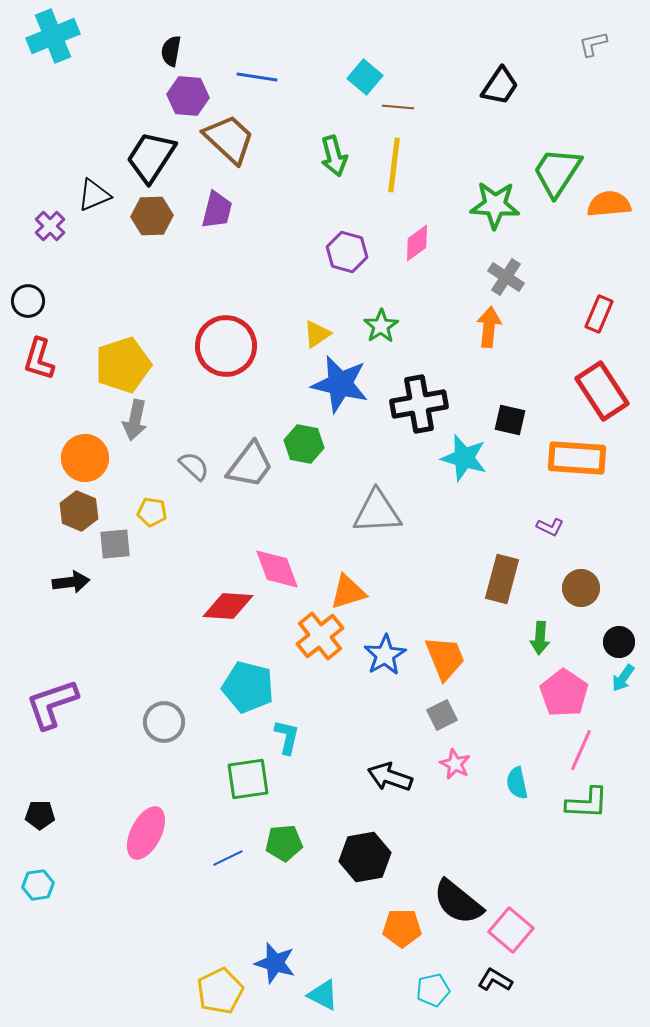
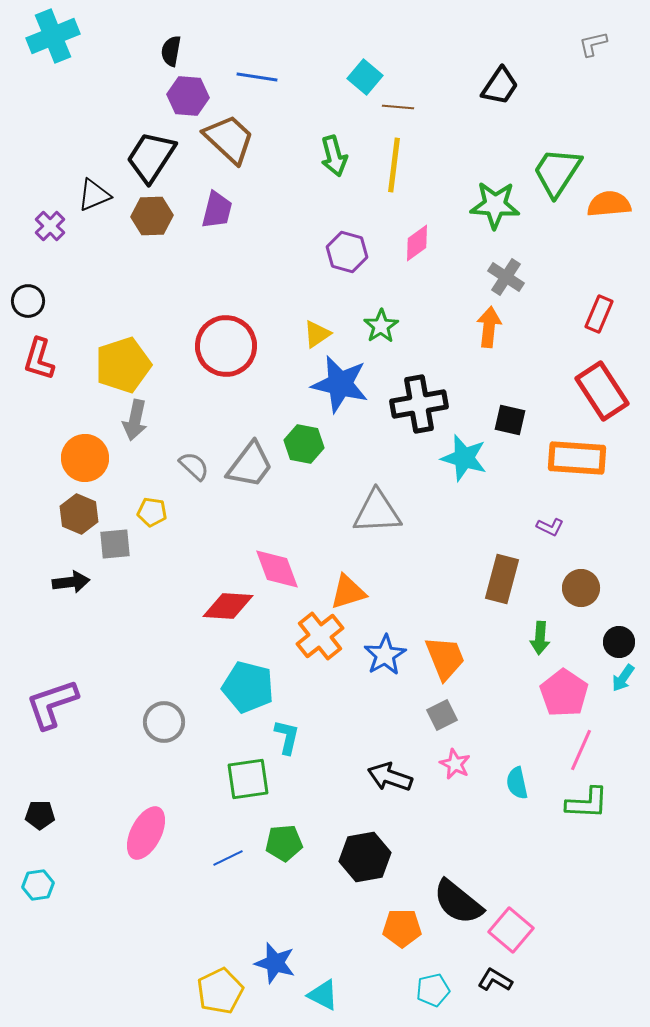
brown hexagon at (79, 511): moved 3 px down
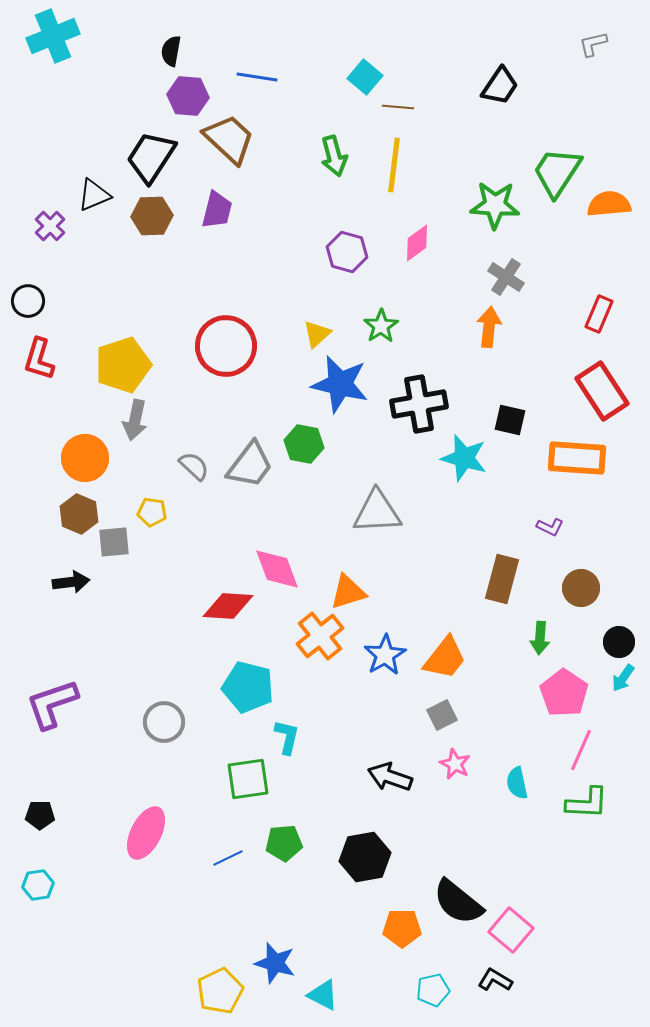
yellow triangle at (317, 334): rotated 8 degrees counterclockwise
gray square at (115, 544): moved 1 px left, 2 px up
orange trapezoid at (445, 658): rotated 60 degrees clockwise
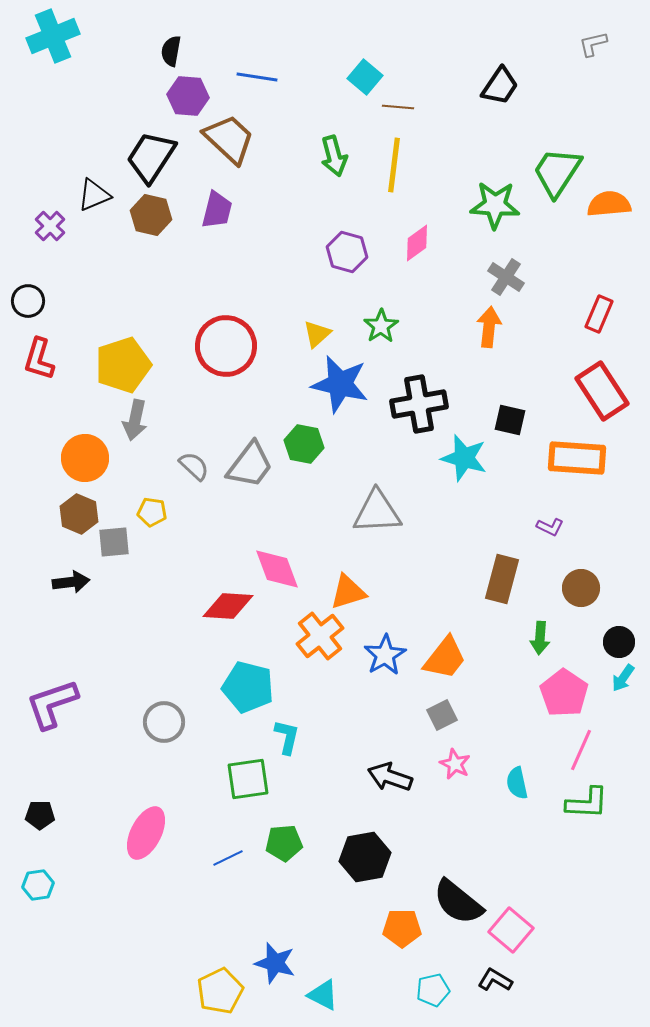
brown hexagon at (152, 216): moved 1 px left, 1 px up; rotated 15 degrees clockwise
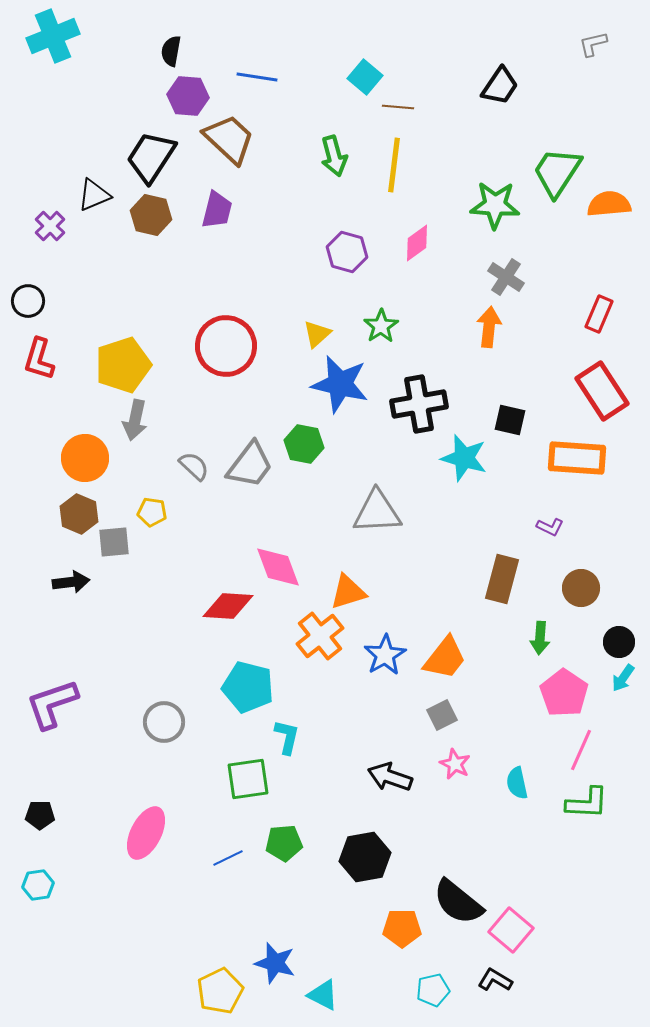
pink diamond at (277, 569): moved 1 px right, 2 px up
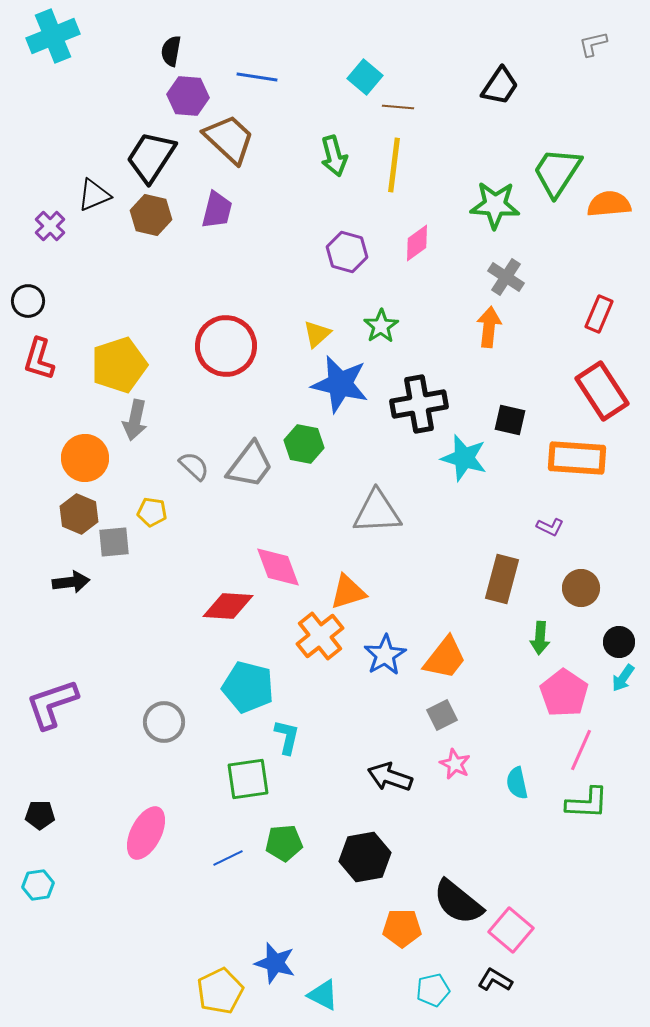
yellow pentagon at (123, 365): moved 4 px left
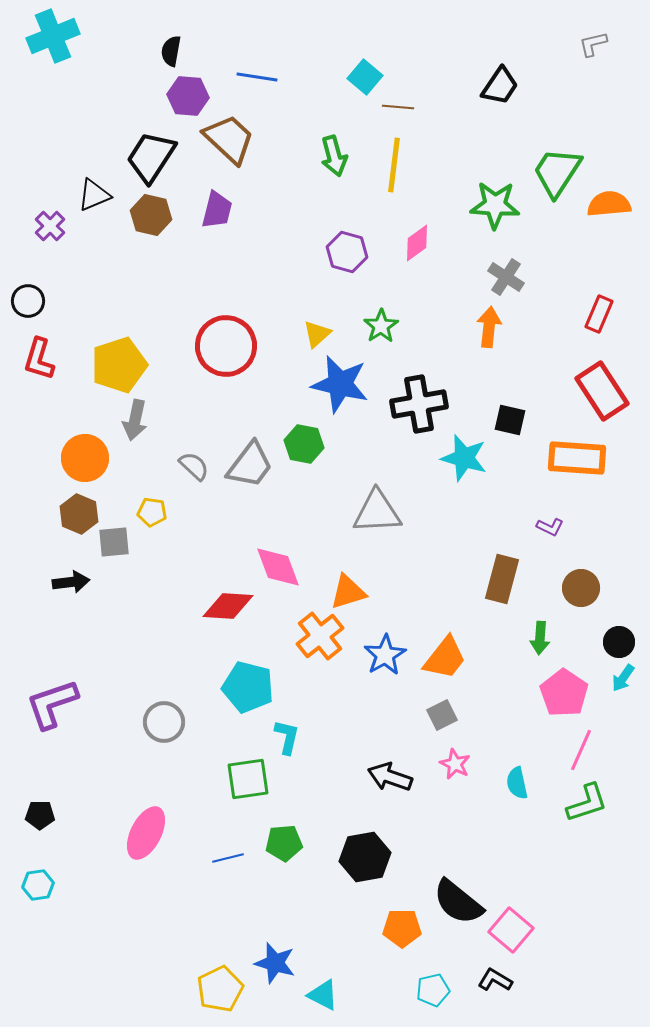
green L-shape at (587, 803): rotated 21 degrees counterclockwise
blue line at (228, 858): rotated 12 degrees clockwise
yellow pentagon at (220, 991): moved 2 px up
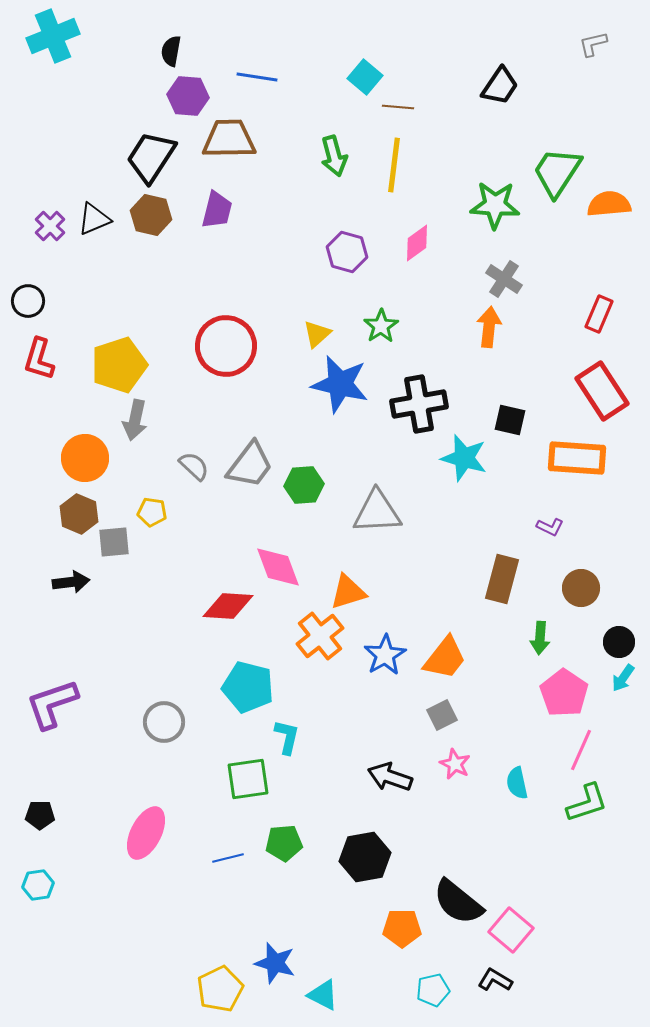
brown trapezoid at (229, 139): rotated 44 degrees counterclockwise
black triangle at (94, 195): moved 24 px down
gray cross at (506, 277): moved 2 px left, 2 px down
green hexagon at (304, 444): moved 41 px down; rotated 15 degrees counterclockwise
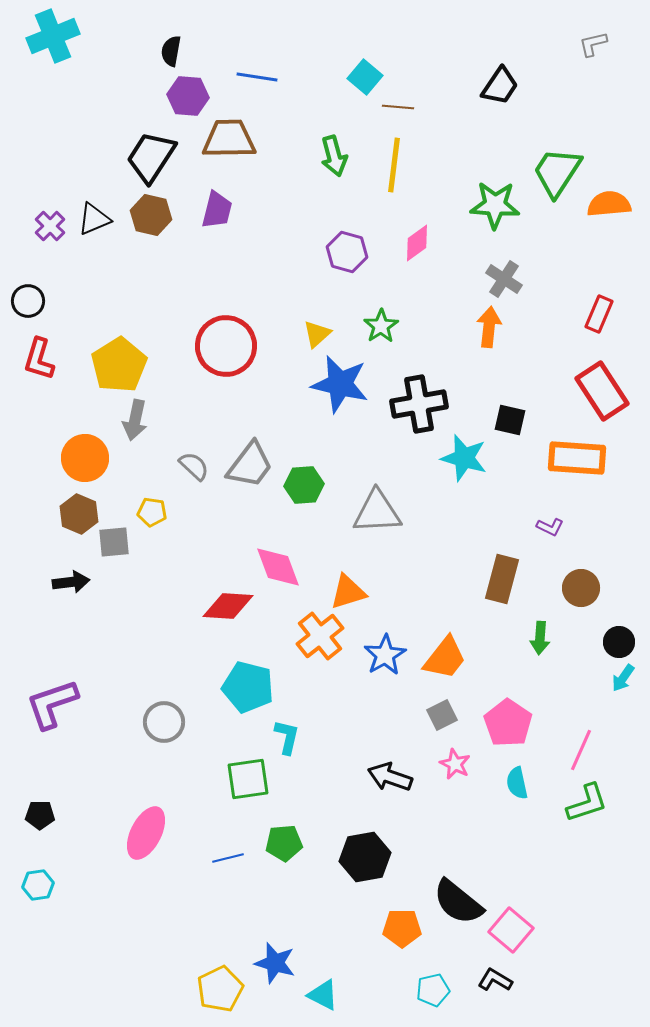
yellow pentagon at (119, 365): rotated 14 degrees counterclockwise
pink pentagon at (564, 693): moved 56 px left, 30 px down
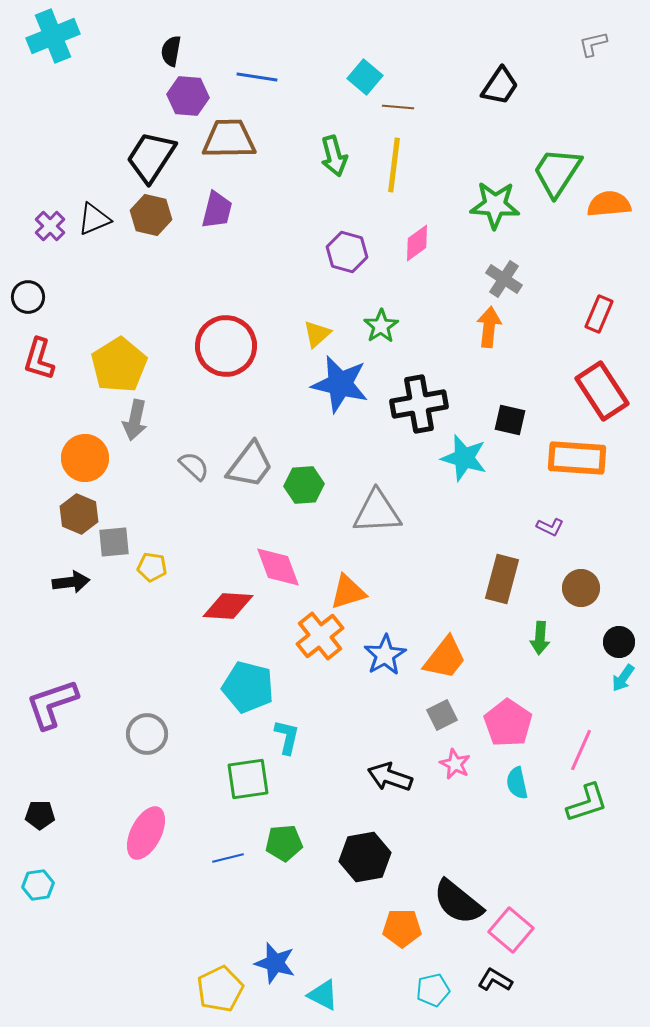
black circle at (28, 301): moved 4 px up
yellow pentagon at (152, 512): moved 55 px down
gray circle at (164, 722): moved 17 px left, 12 px down
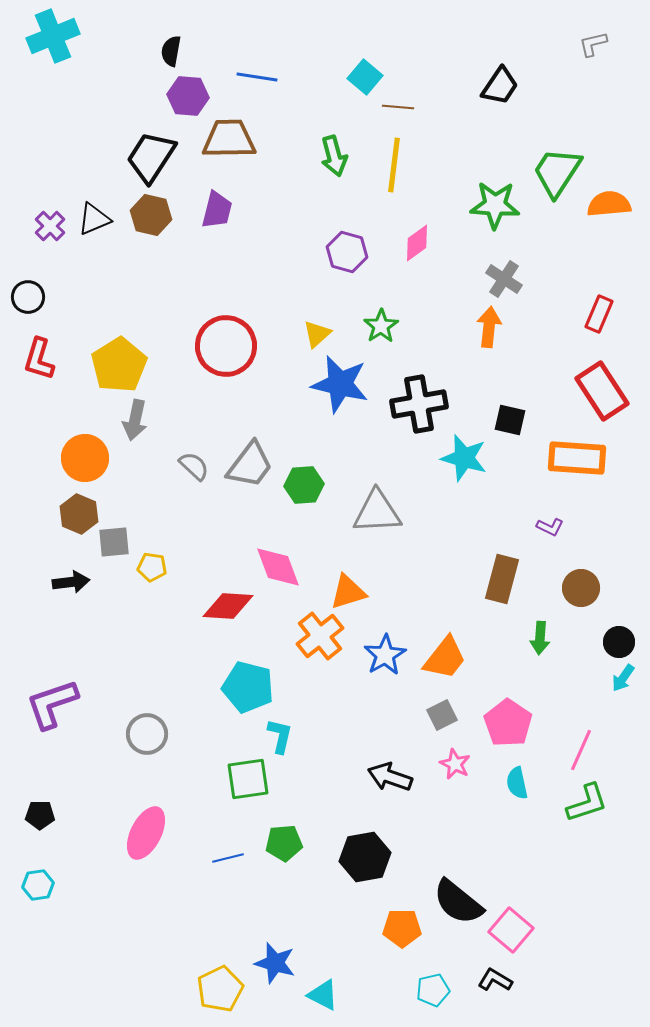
cyan L-shape at (287, 737): moved 7 px left, 1 px up
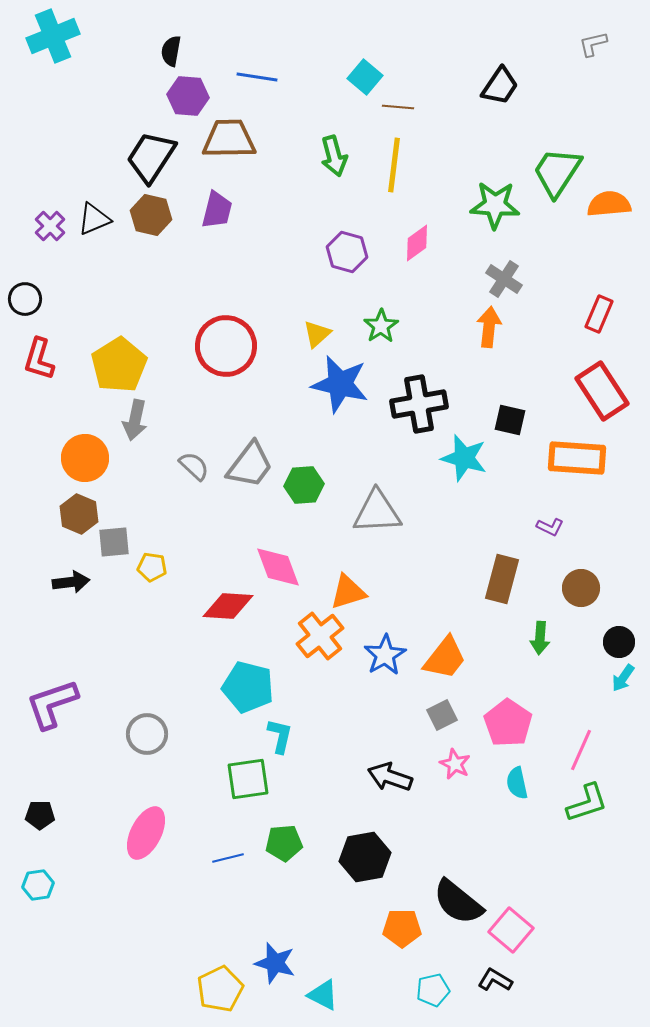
black circle at (28, 297): moved 3 px left, 2 px down
